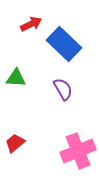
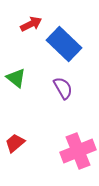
green triangle: rotated 35 degrees clockwise
purple semicircle: moved 1 px up
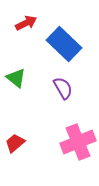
red arrow: moved 5 px left, 1 px up
pink cross: moved 9 px up
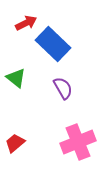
blue rectangle: moved 11 px left
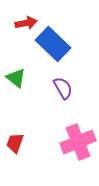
red arrow: rotated 15 degrees clockwise
red trapezoid: rotated 30 degrees counterclockwise
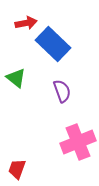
purple semicircle: moved 1 px left, 3 px down; rotated 10 degrees clockwise
red trapezoid: moved 2 px right, 26 px down
